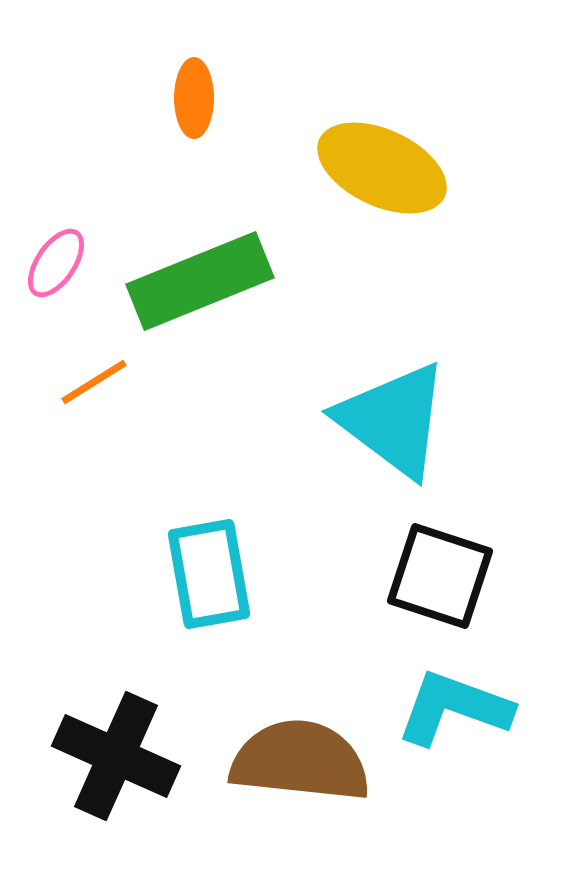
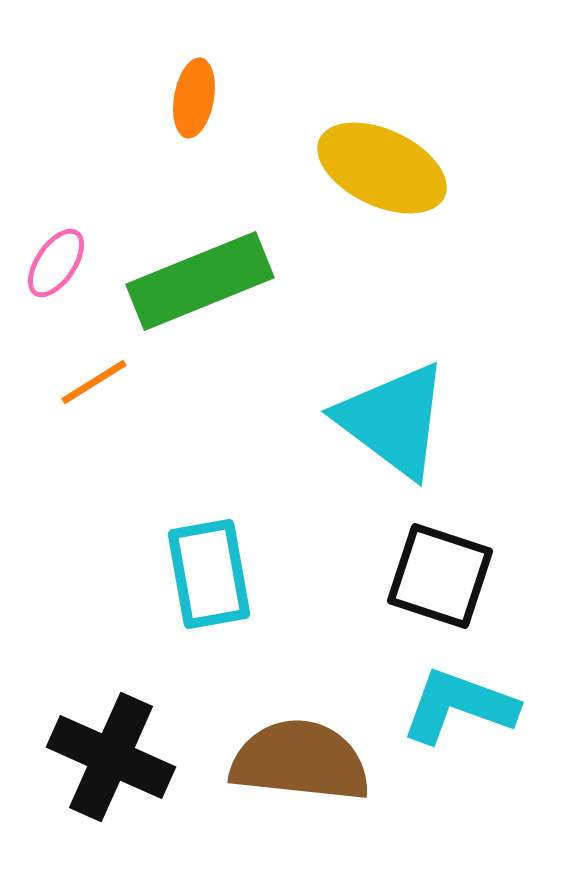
orange ellipse: rotated 10 degrees clockwise
cyan L-shape: moved 5 px right, 2 px up
black cross: moved 5 px left, 1 px down
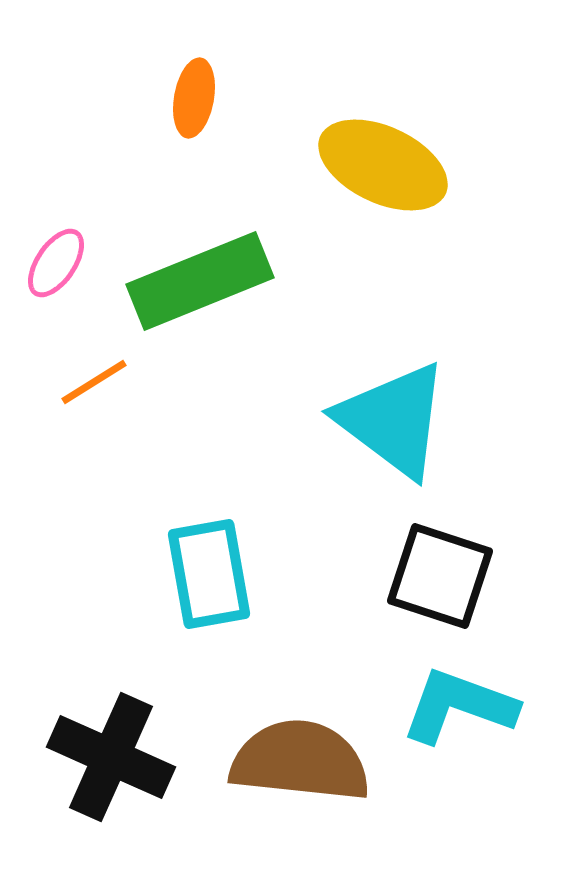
yellow ellipse: moved 1 px right, 3 px up
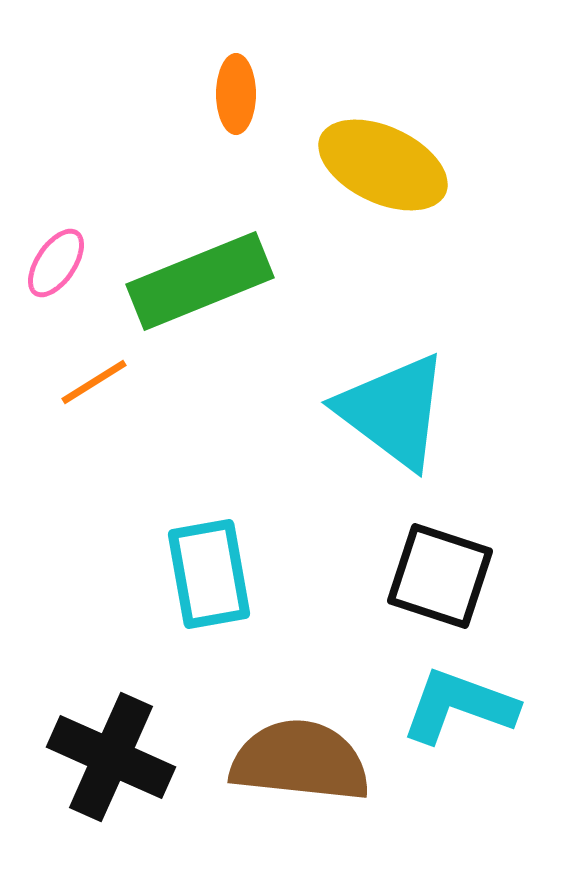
orange ellipse: moved 42 px right, 4 px up; rotated 10 degrees counterclockwise
cyan triangle: moved 9 px up
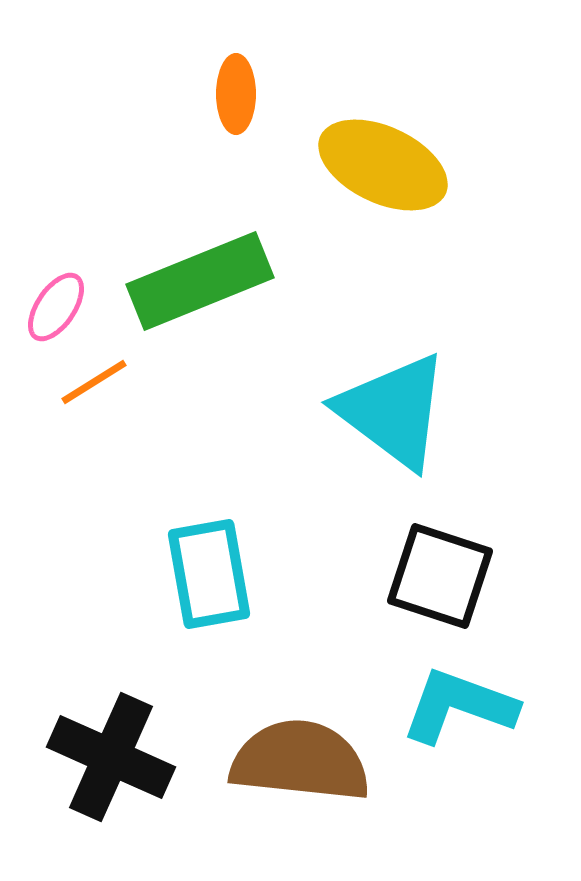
pink ellipse: moved 44 px down
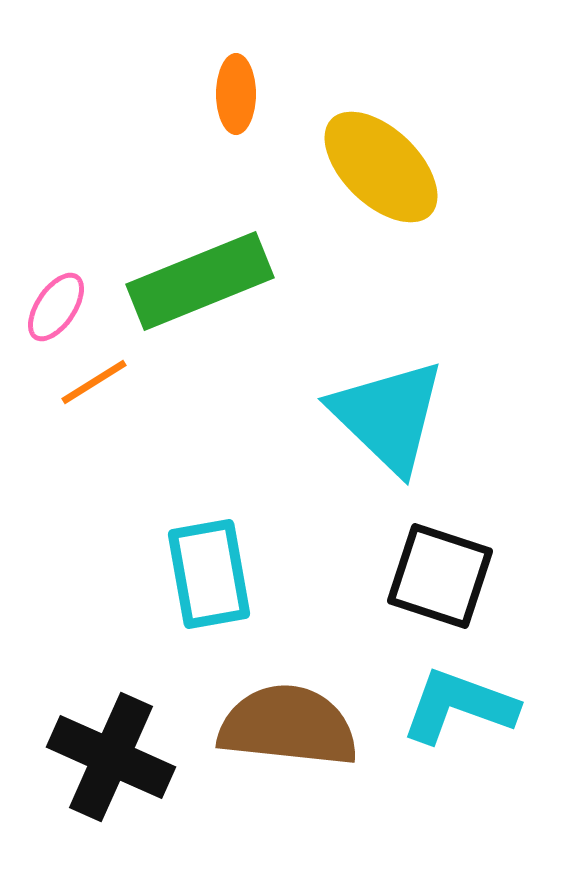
yellow ellipse: moved 2 px left, 2 px down; rotated 19 degrees clockwise
cyan triangle: moved 5 px left, 5 px down; rotated 7 degrees clockwise
brown semicircle: moved 12 px left, 35 px up
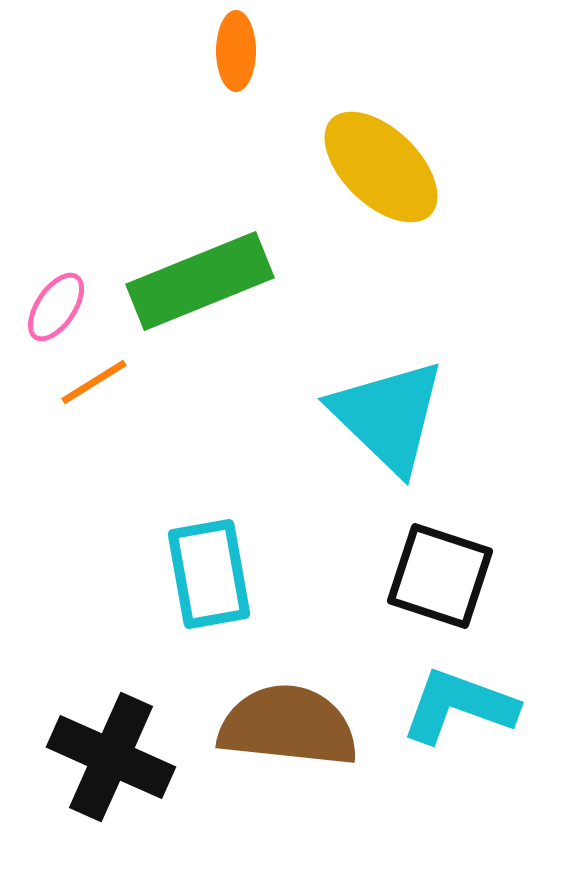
orange ellipse: moved 43 px up
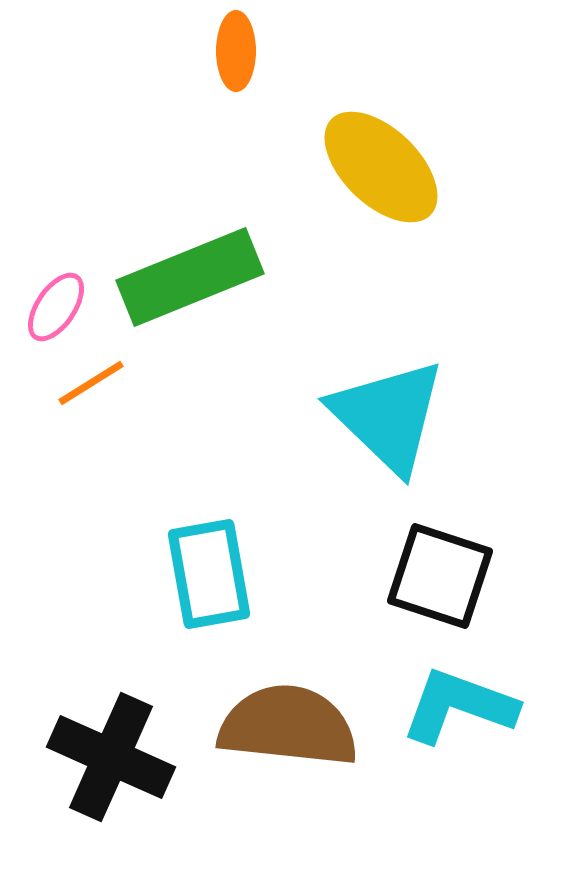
green rectangle: moved 10 px left, 4 px up
orange line: moved 3 px left, 1 px down
